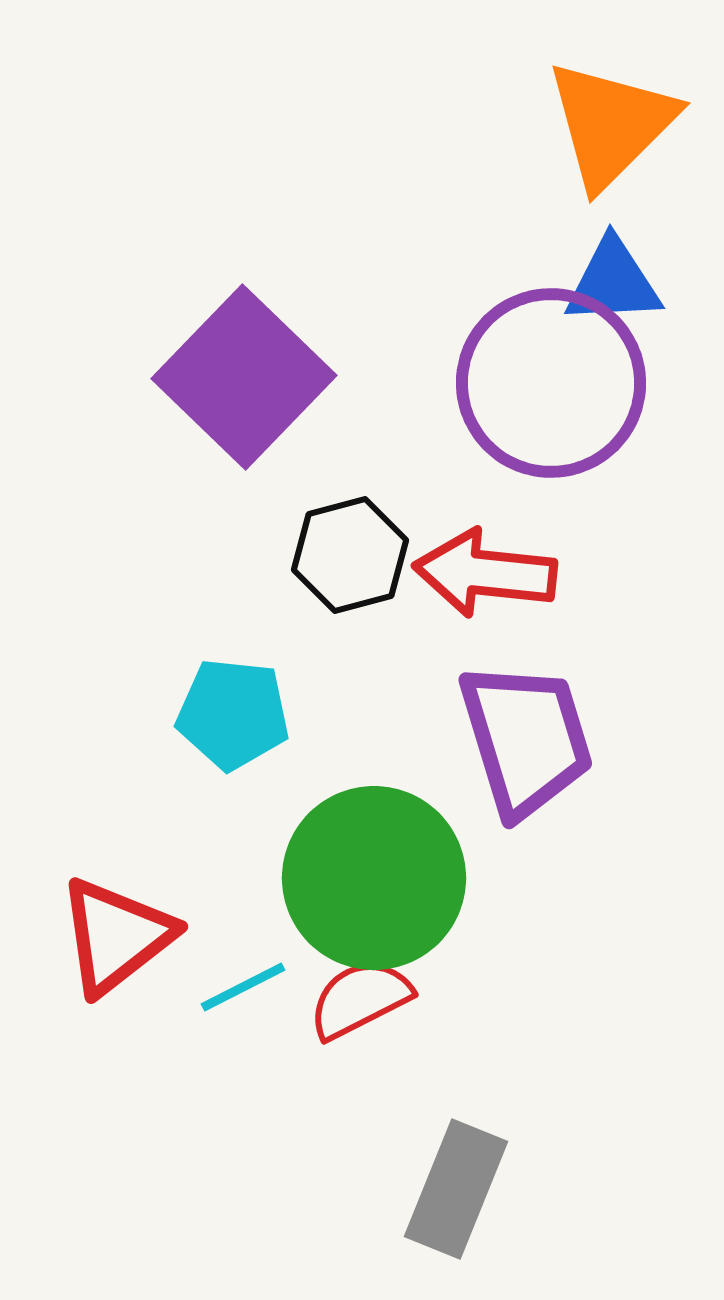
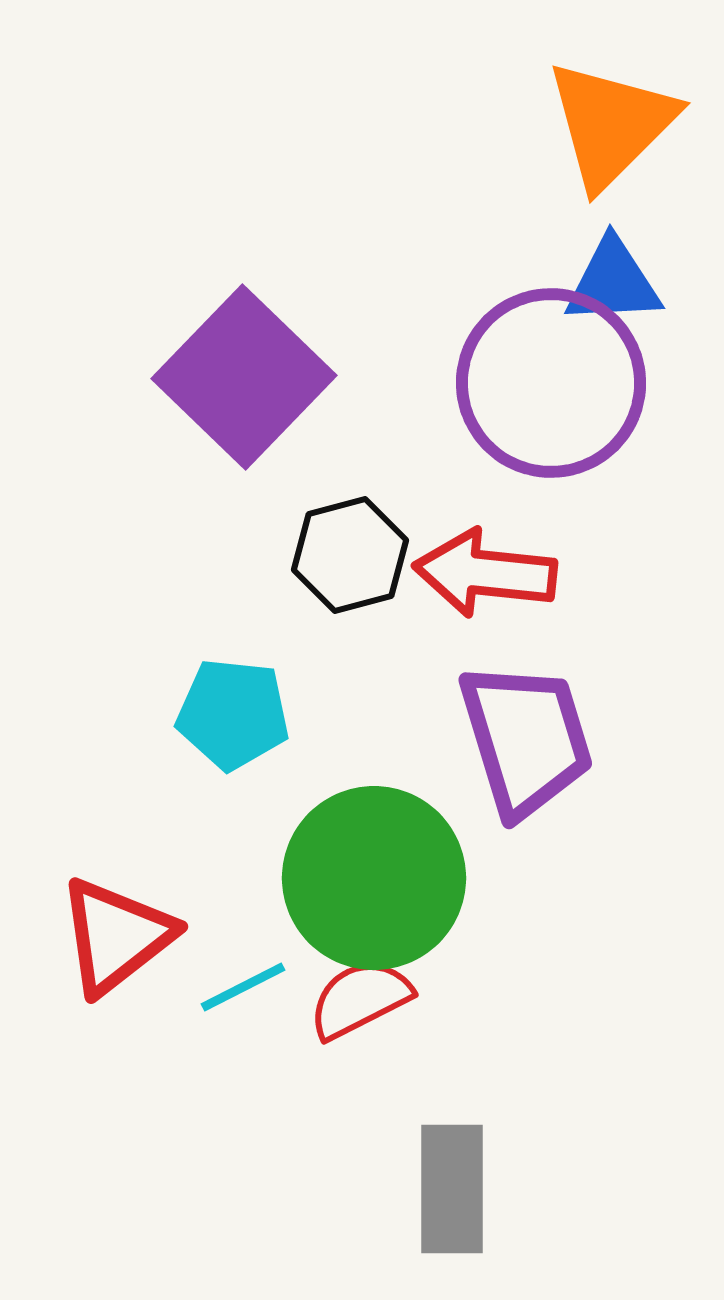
gray rectangle: moved 4 px left; rotated 22 degrees counterclockwise
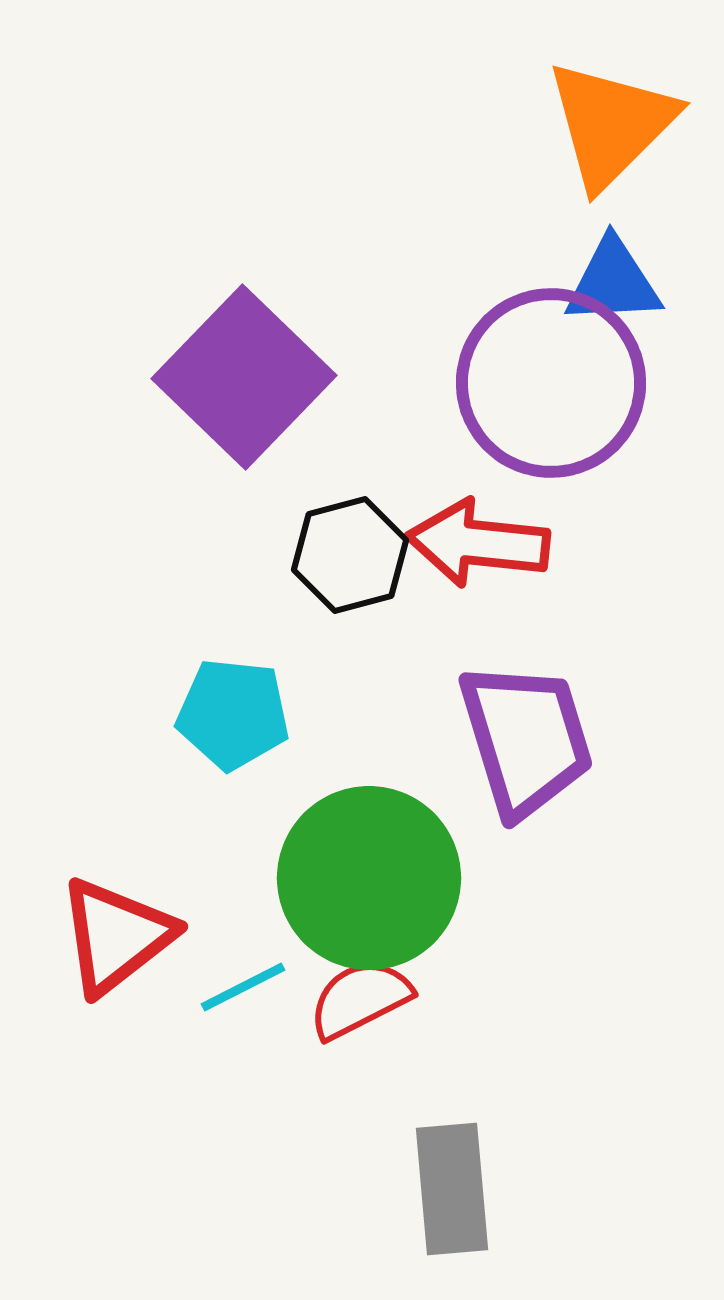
red arrow: moved 7 px left, 30 px up
green circle: moved 5 px left
gray rectangle: rotated 5 degrees counterclockwise
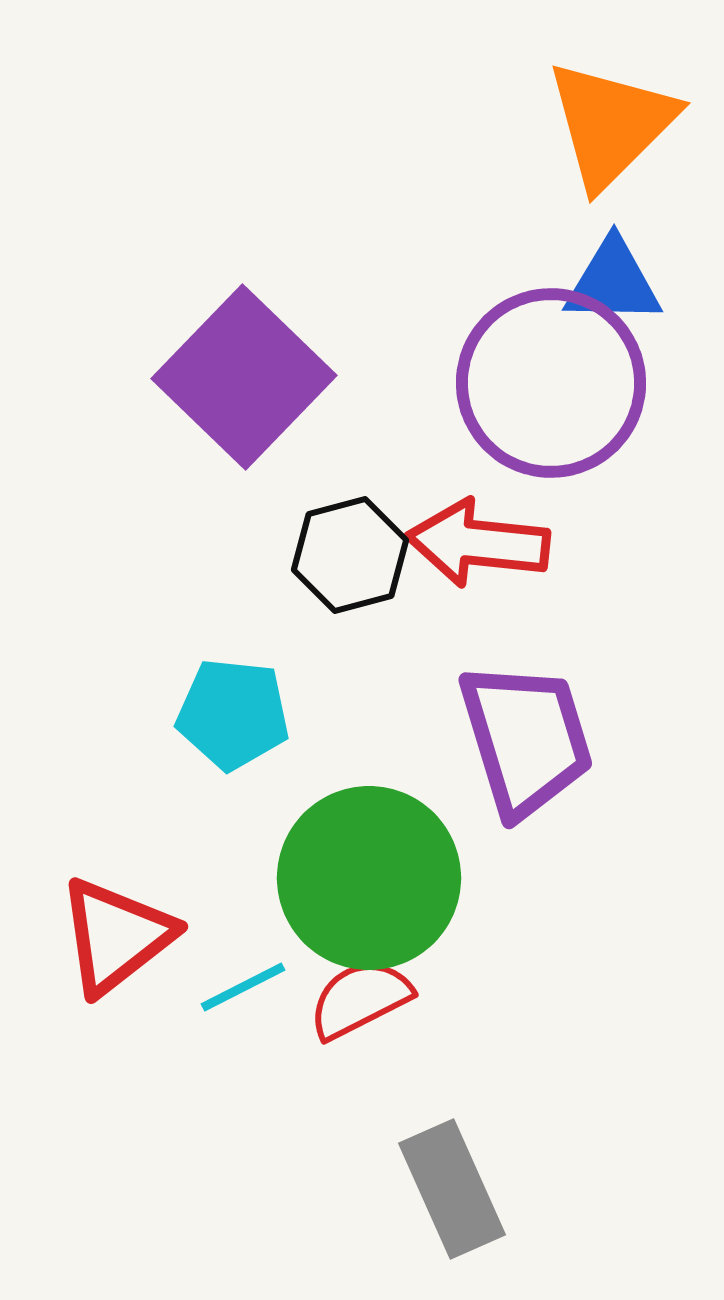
blue triangle: rotated 4 degrees clockwise
gray rectangle: rotated 19 degrees counterclockwise
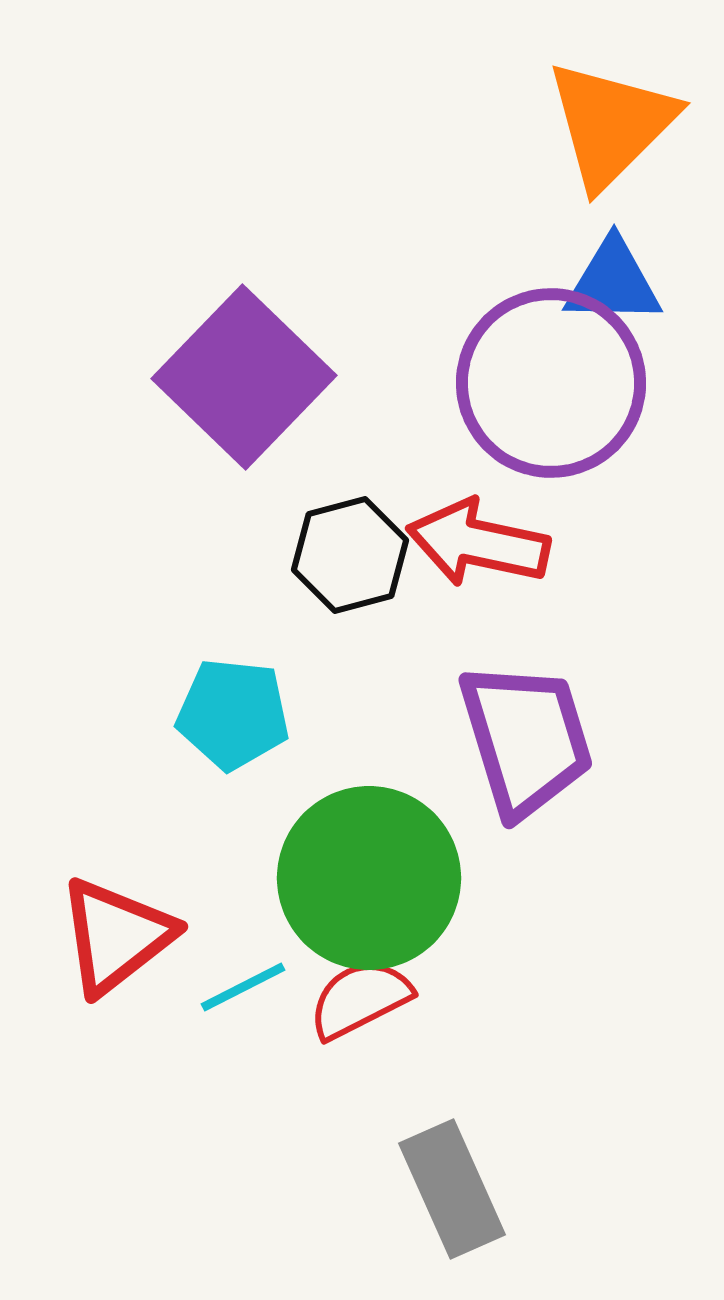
red arrow: rotated 6 degrees clockwise
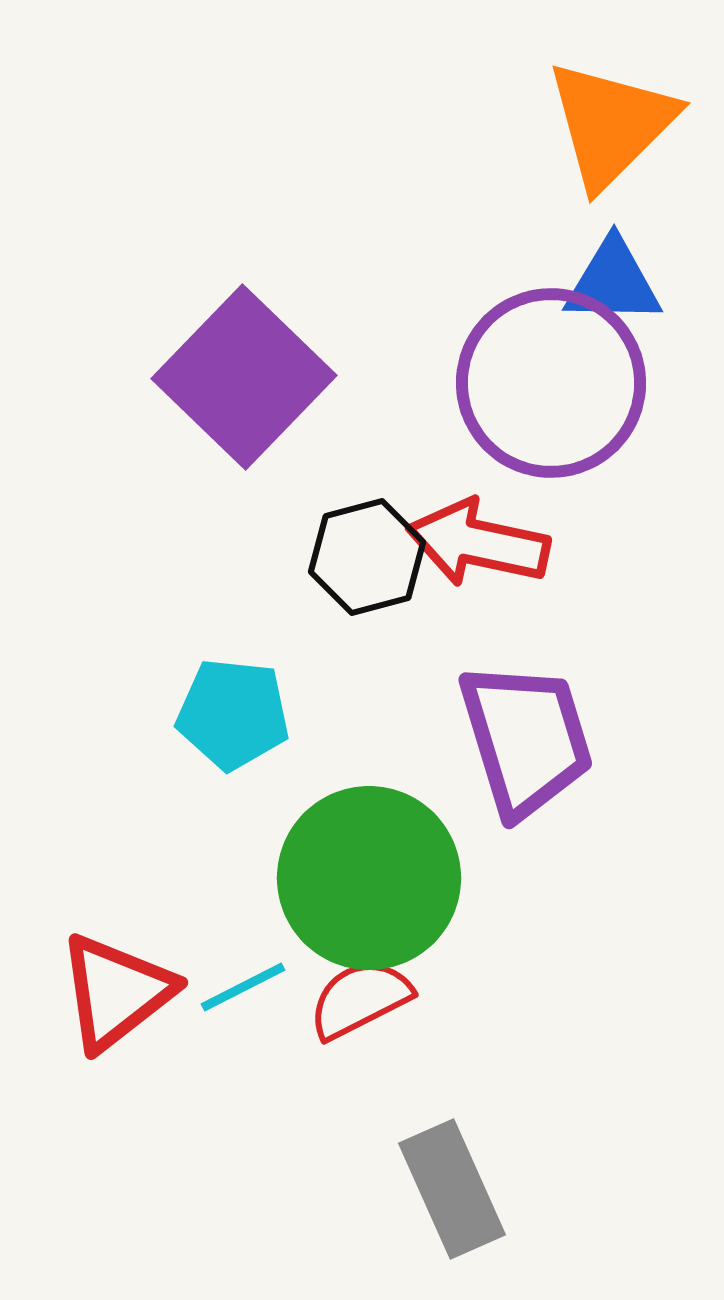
black hexagon: moved 17 px right, 2 px down
red triangle: moved 56 px down
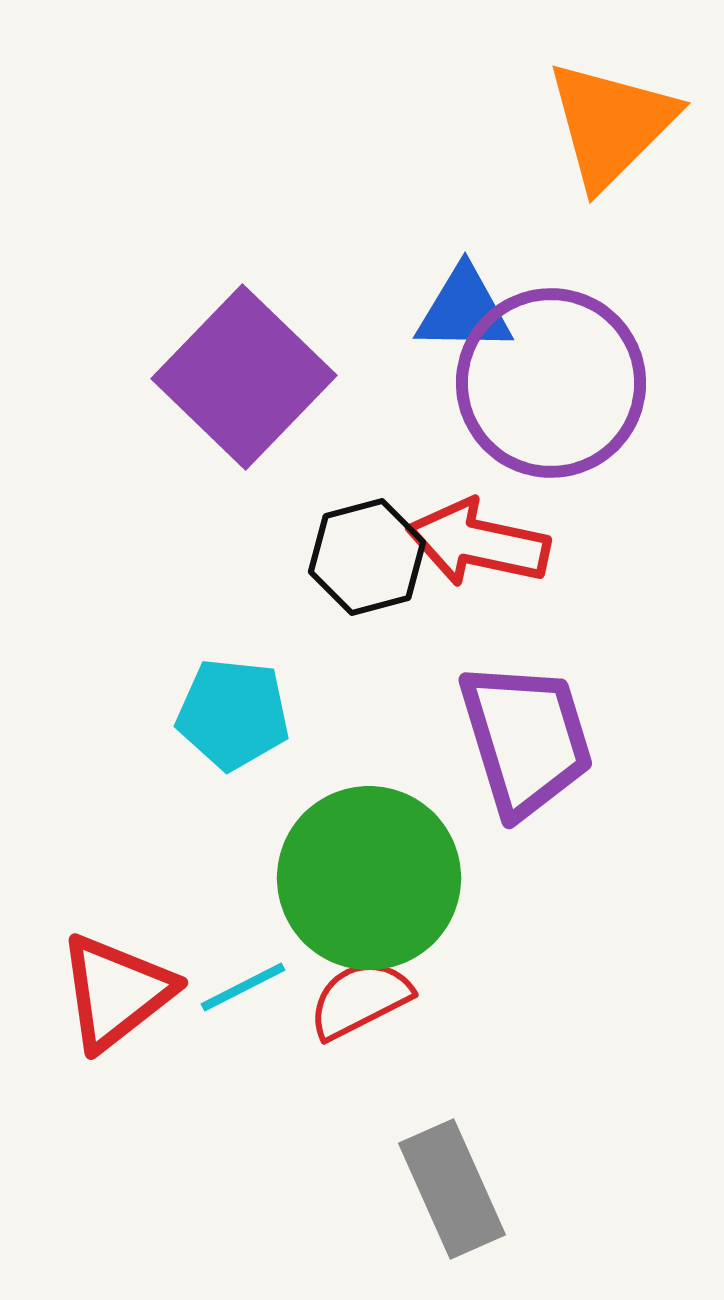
blue triangle: moved 149 px left, 28 px down
